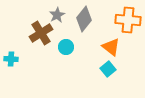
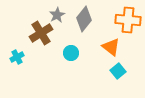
cyan circle: moved 5 px right, 6 px down
cyan cross: moved 6 px right, 2 px up; rotated 32 degrees counterclockwise
cyan square: moved 10 px right, 2 px down
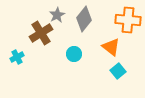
cyan circle: moved 3 px right, 1 px down
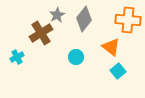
cyan circle: moved 2 px right, 3 px down
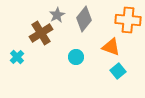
orange triangle: rotated 18 degrees counterclockwise
cyan cross: rotated 16 degrees counterclockwise
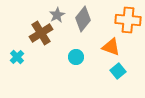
gray diamond: moved 1 px left
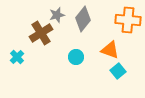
gray star: rotated 14 degrees clockwise
orange triangle: moved 1 px left, 3 px down
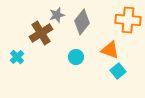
gray diamond: moved 1 px left, 3 px down
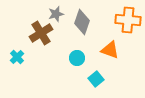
gray star: moved 1 px left, 1 px up
gray diamond: rotated 20 degrees counterclockwise
cyan circle: moved 1 px right, 1 px down
cyan square: moved 22 px left, 8 px down
